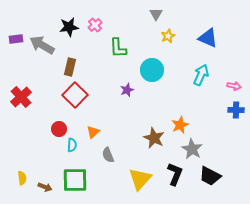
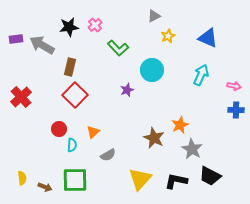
gray triangle: moved 2 px left, 2 px down; rotated 32 degrees clockwise
green L-shape: rotated 40 degrees counterclockwise
gray semicircle: rotated 98 degrees counterclockwise
black L-shape: moved 1 px right, 7 px down; rotated 100 degrees counterclockwise
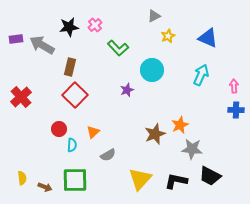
pink arrow: rotated 104 degrees counterclockwise
brown star: moved 1 px right, 4 px up; rotated 25 degrees clockwise
gray star: rotated 25 degrees counterclockwise
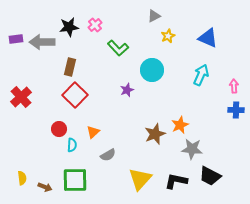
gray arrow: moved 3 px up; rotated 30 degrees counterclockwise
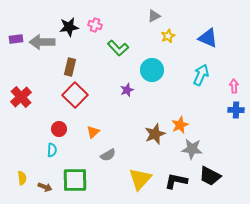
pink cross: rotated 32 degrees counterclockwise
cyan semicircle: moved 20 px left, 5 px down
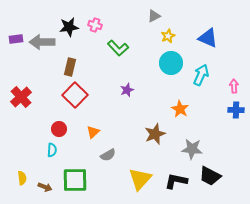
cyan circle: moved 19 px right, 7 px up
orange star: moved 16 px up; rotated 18 degrees counterclockwise
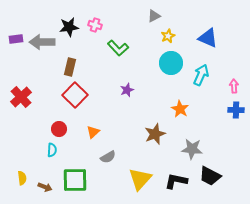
gray semicircle: moved 2 px down
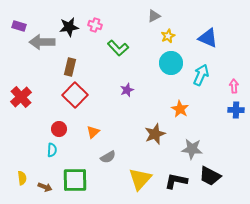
purple rectangle: moved 3 px right, 13 px up; rotated 24 degrees clockwise
